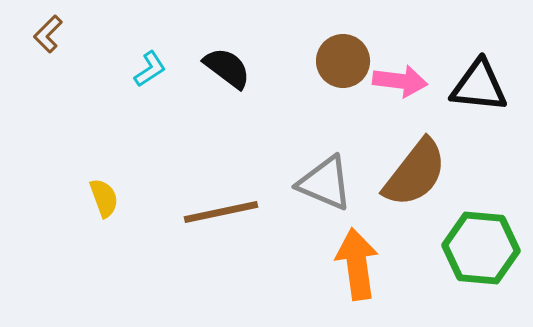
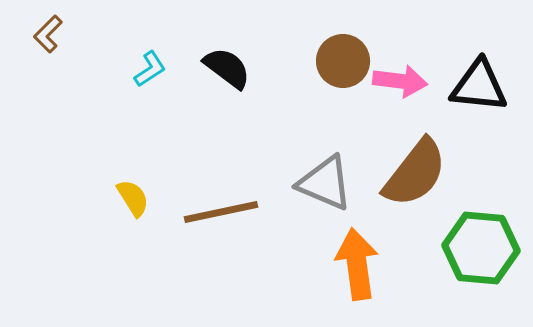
yellow semicircle: moved 29 px right; rotated 12 degrees counterclockwise
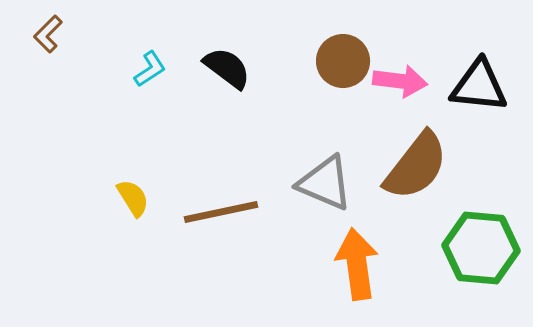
brown semicircle: moved 1 px right, 7 px up
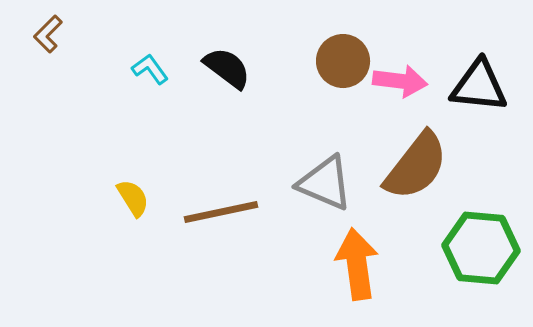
cyan L-shape: rotated 93 degrees counterclockwise
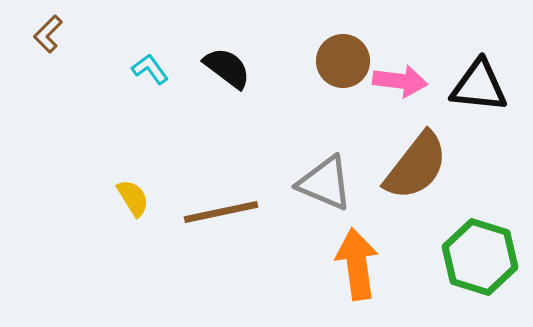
green hexagon: moved 1 px left, 9 px down; rotated 12 degrees clockwise
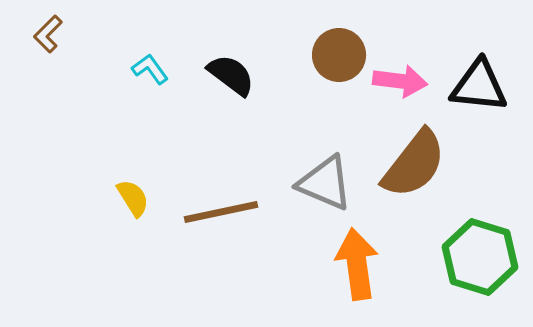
brown circle: moved 4 px left, 6 px up
black semicircle: moved 4 px right, 7 px down
brown semicircle: moved 2 px left, 2 px up
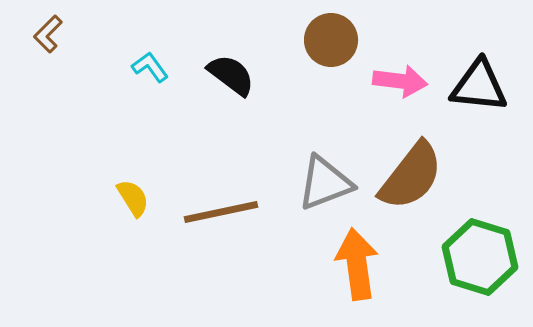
brown circle: moved 8 px left, 15 px up
cyan L-shape: moved 2 px up
brown semicircle: moved 3 px left, 12 px down
gray triangle: rotated 44 degrees counterclockwise
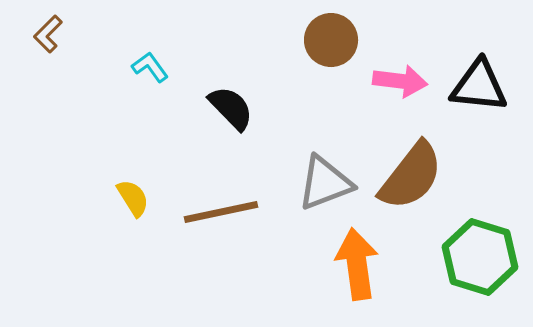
black semicircle: moved 33 px down; rotated 9 degrees clockwise
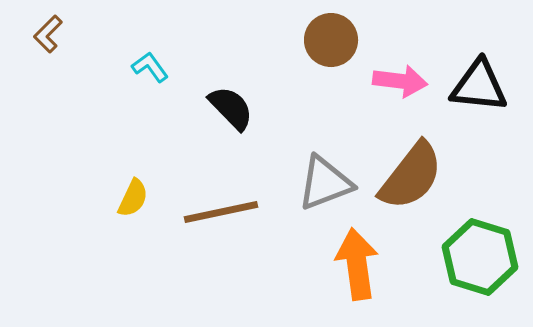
yellow semicircle: rotated 57 degrees clockwise
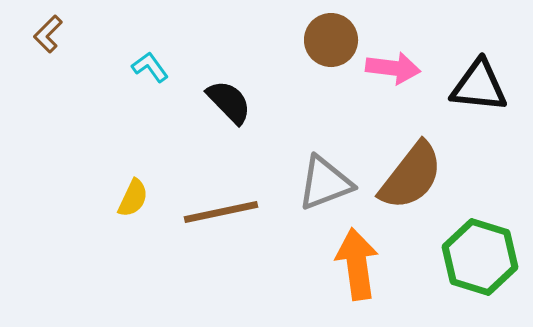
pink arrow: moved 7 px left, 13 px up
black semicircle: moved 2 px left, 6 px up
